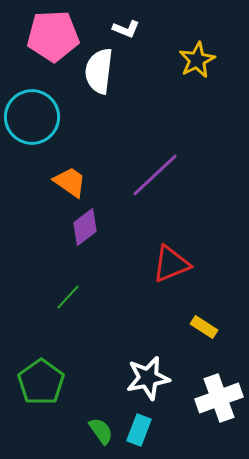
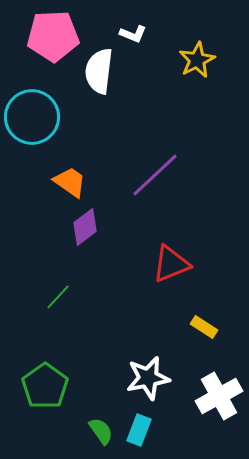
white L-shape: moved 7 px right, 5 px down
green line: moved 10 px left
green pentagon: moved 4 px right, 4 px down
white cross: moved 2 px up; rotated 9 degrees counterclockwise
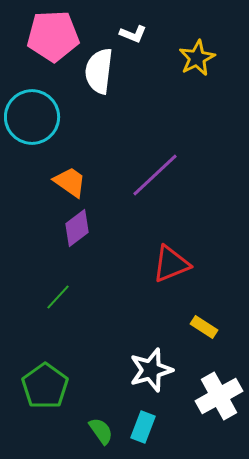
yellow star: moved 2 px up
purple diamond: moved 8 px left, 1 px down
white star: moved 3 px right, 8 px up; rotated 6 degrees counterclockwise
cyan rectangle: moved 4 px right, 3 px up
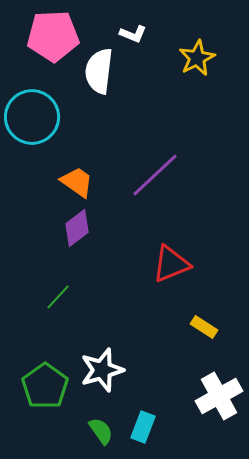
orange trapezoid: moved 7 px right
white star: moved 49 px left
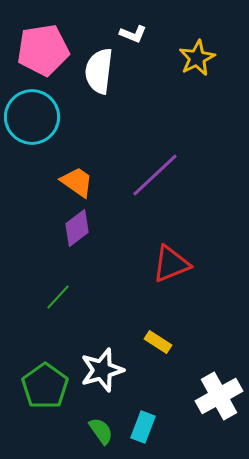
pink pentagon: moved 10 px left, 14 px down; rotated 6 degrees counterclockwise
yellow rectangle: moved 46 px left, 15 px down
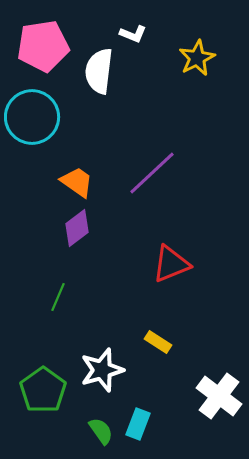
pink pentagon: moved 4 px up
purple line: moved 3 px left, 2 px up
green line: rotated 20 degrees counterclockwise
green pentagon: moved 2 px left, 4 px down
white cross: rotated 24 degrees counterclockwise
cyan rectangle: moved 5 px left, 3 px up
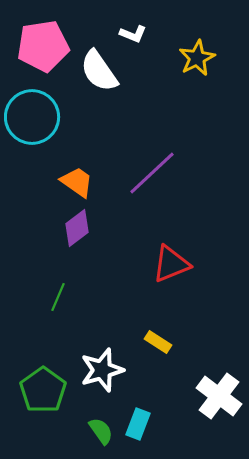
white semicircle: rotated 42 degrees counterclockwise
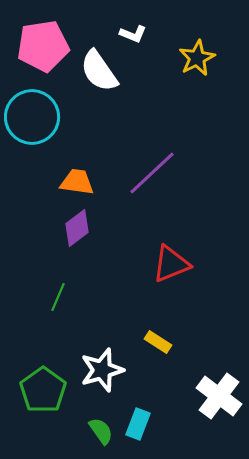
orange trapezoid: rotated 27 degrees counterclockwise
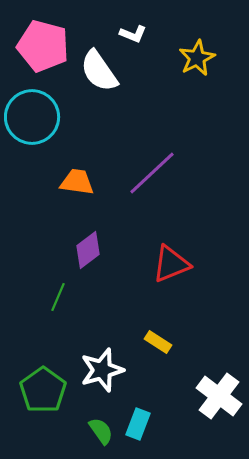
pink pentagon: rotated 24 degrees clockwise
purple diamond: moved 11 px right, 22 px down
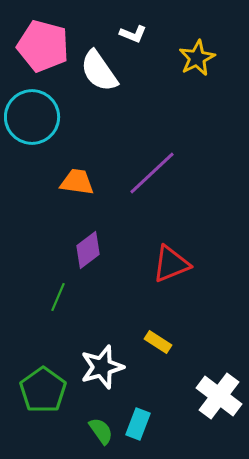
white star: moved 3 px up
